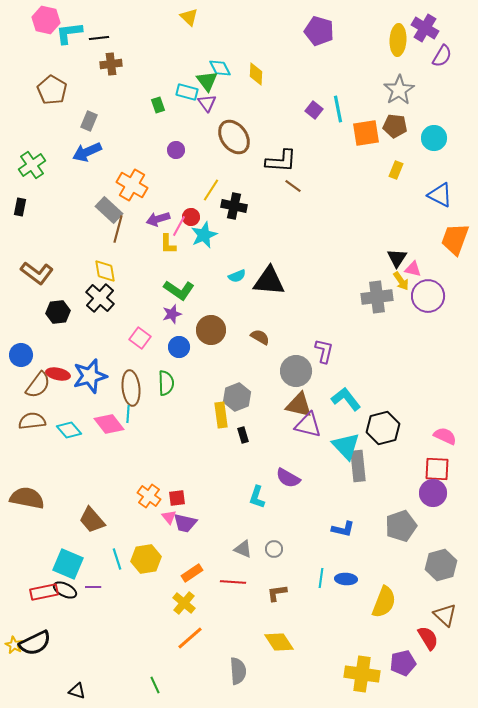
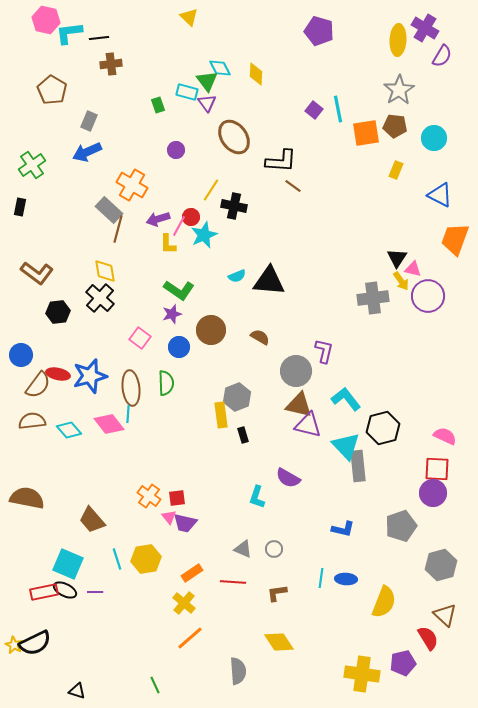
gray cross at (377, 297): moved 4 px left, 1 px down
purple line at (93, 587): moved 2 px right, 5 px down
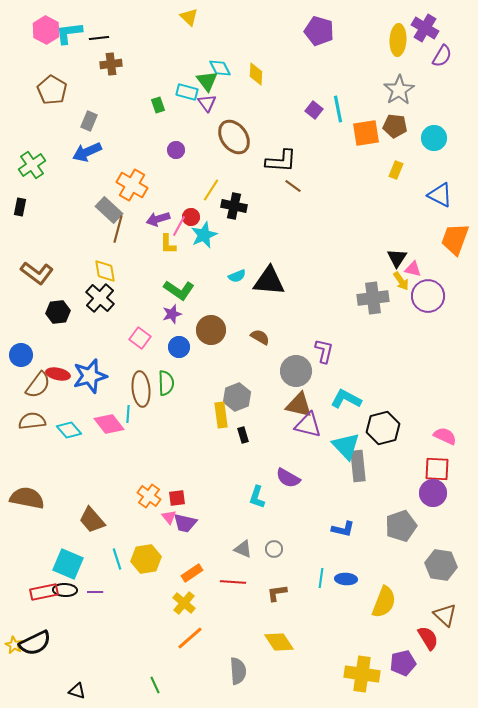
pink hexagon at (46, 20): moved 10 px down; rotated 16 degrees clockwise
brown ellipse at (131, 388): moved 10 px right, 1 px down
cyan L-shape at (346, 399): rotated 24 degrees counterclockwise
gray hexagon at (441, 565): rotated 24 degrees clockwise
black ellipse at (65, 590): rotated 25 degrees counterclockwise
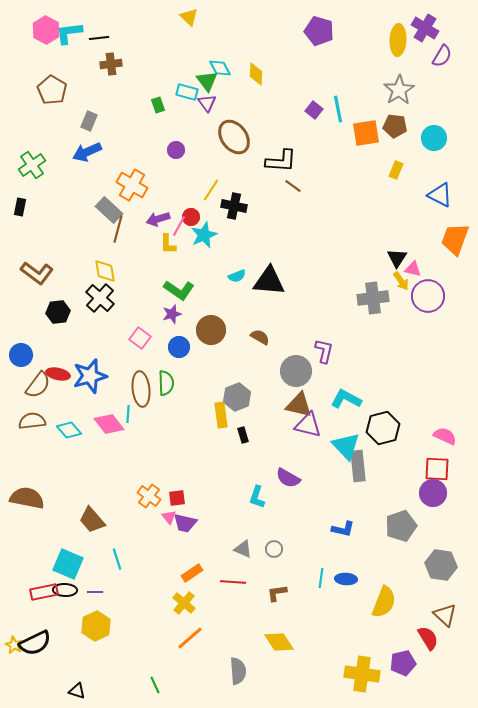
yellow hexagon at (146, 559): moved 50 px left, 67 px down; rotated 16 degrees counterclockwise
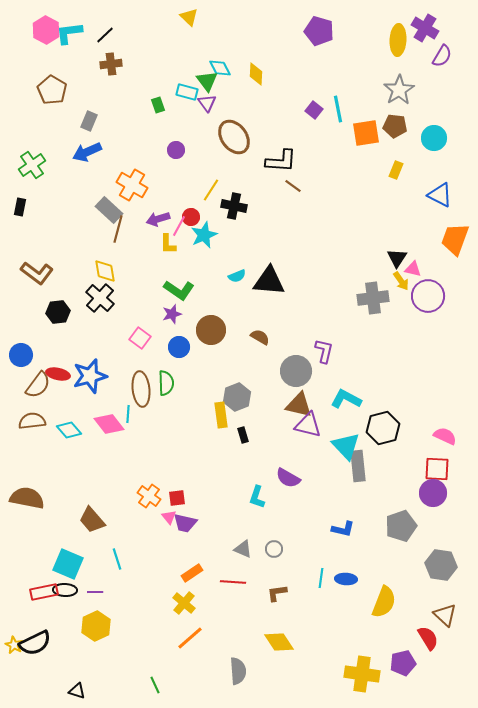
black line at (99, 38): moved 6 px right, 3 px up; rotated 36 degrees counterclockwise
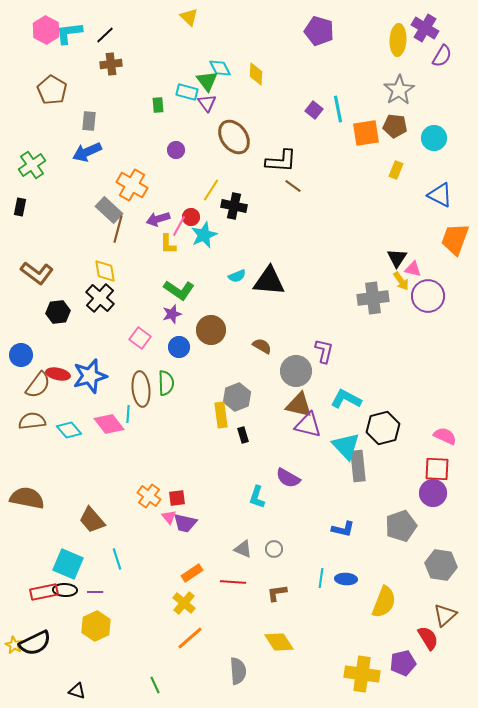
green rectangle at (158, 105): rotated 14 degrees clockwise
gray rectangle at (89, 121): rotated 18 degrees counterclockwise
brown semicircle at (260, 337): moved 2 px right, 9 px down
brown triangle at (445, 615): rotated 35 degrees clockwise
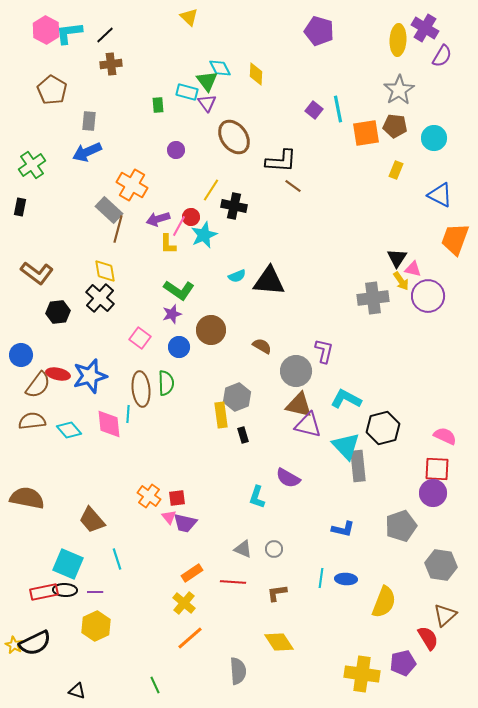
pink diamond at (109, 424): rotated 32 degrees clockwise
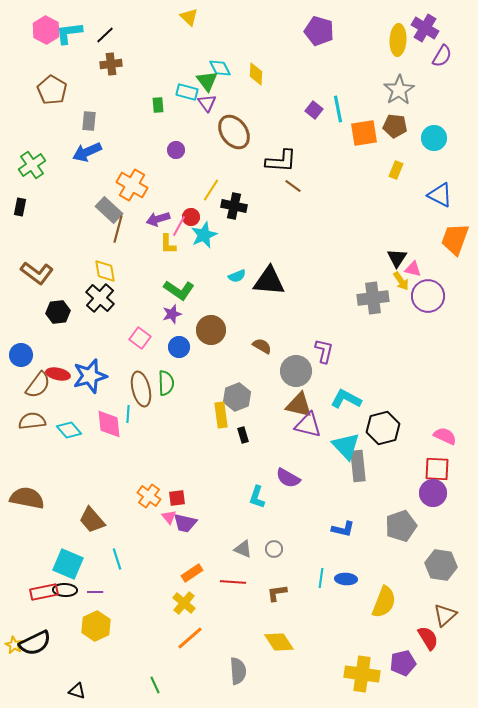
orange square at (366, 133): moved 2 px left
brown ellipse at (234, 137): moved 5 px up
brown ellipse at (141, 389): rotated 8 degrees counterclockwise
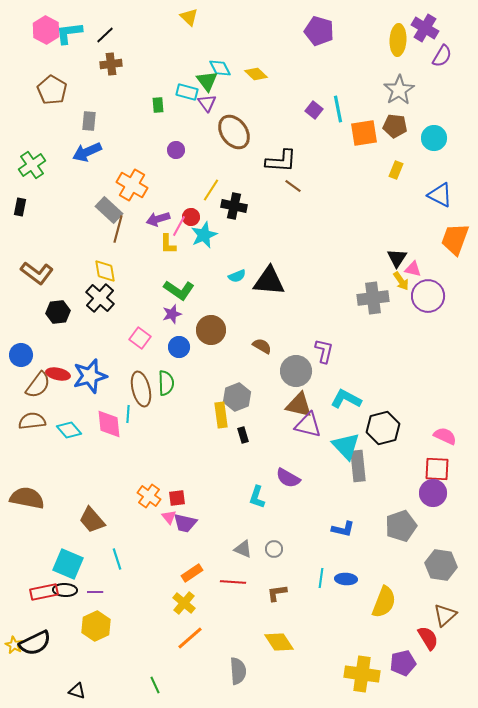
yellow diamond at (256, 74): rotated 50 degrees counterclockwise
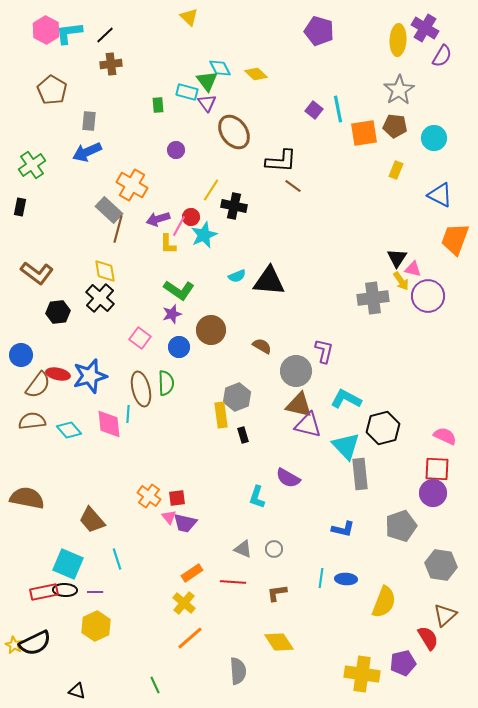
gray rectangle at (358, 466): moved 2 px right, 8 px down
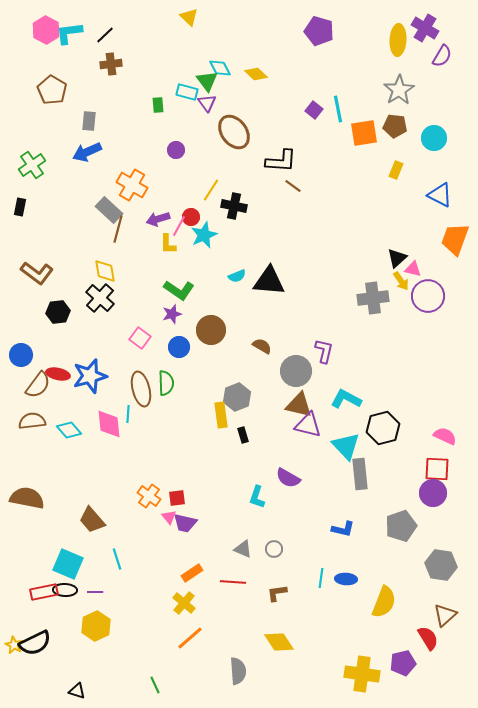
black triangle at (397, 258): rotated 15 degrees clockwise
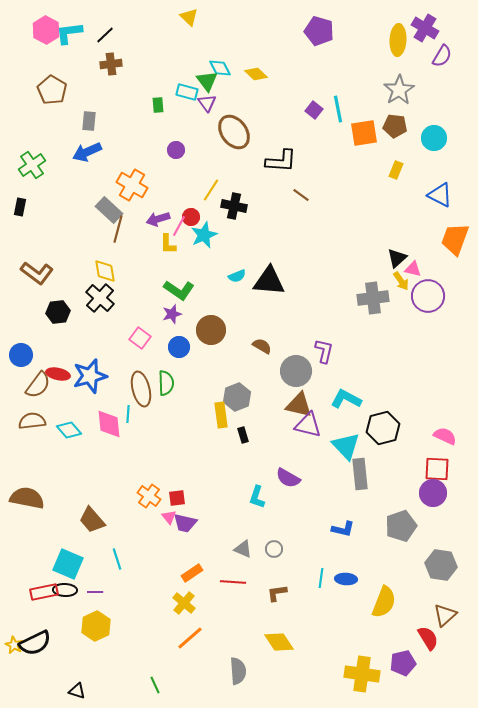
brown line at (293, 186): moved 8 px right, 9 px down
